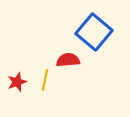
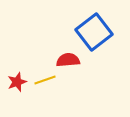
blue square: rotated 12 degrees clockwise
yellow line: rotated 60 degrees clockwise
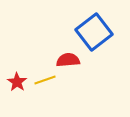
red star: rotated 18 degrees counterclockwise
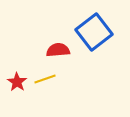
red semicircle: moved 10 px left, 10 px up
yellow line: moved 1 px up
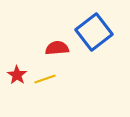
red semicircle: moved 1 px left, 2 px up
red star: moved 7 px up
